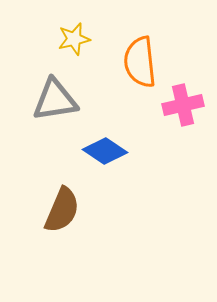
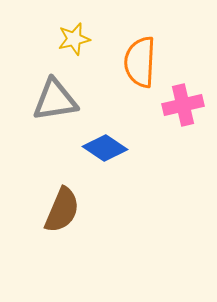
orange semicircle: rotated 9 degrees clockwise
blue diamond: moved 3 px up
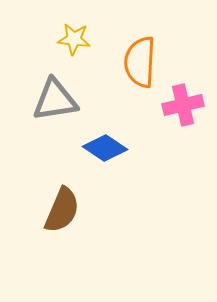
yellow star: rotated 20 degrees clockwise
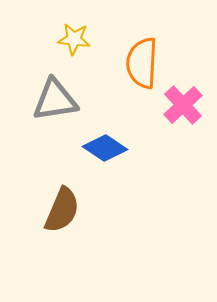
orange semicircle: moved 2 px right, 1 px down
pink cross: rotated 30 degrees counterclockwise
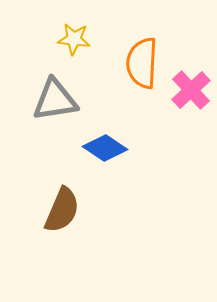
pink cross: moved 8 px right, 15 px up
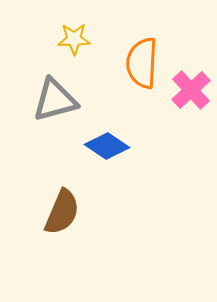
yellow star: rotated 8 degrees counterclockwise
gray triangle: rotated 6 degrees counterclockwise
blue diamond: moved 2 px right, 2 px up
brown semicircle: moved 2 px down
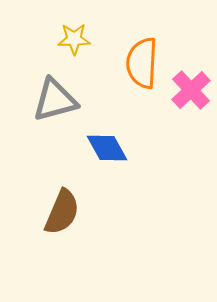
blue diamond: moved 2 px down; rotated 27 degrees clockwise
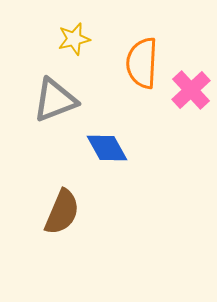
yellow star: rotated 12 degrees counterclockwise
gray triangle: rotated 6 degrees counterclockwise
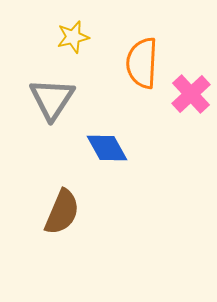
yellow star: moved 1 px left, 2 px up
pink cross: moved 4 px down
gray triangle: moved 3 px left, 1 px up; rotated 36 degrees counterclockwise
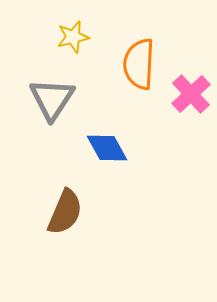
orange semicircle: moved 3 px left, 1 px down
brown semicircle: moved 3 px right
